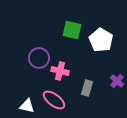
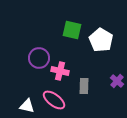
gray rectangle: moved 3 px left, 2 px up; rotated 14 degrees counterclockwise
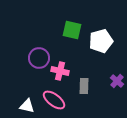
white pentagon: moved 1 px down; rotated 25 degrees clockwise
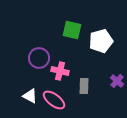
white triangle: moved 3 px right, 10 px up; rotated 14 degrees clockwise
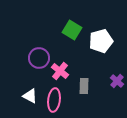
green square: rotated 18 degrees clockwise
pink cross: rotated 24 degrees clockwise
pink ellipse: rotated 60 degrees clockwise
